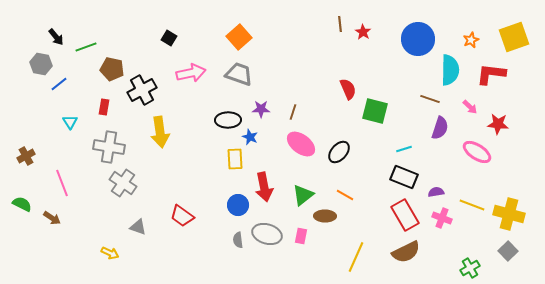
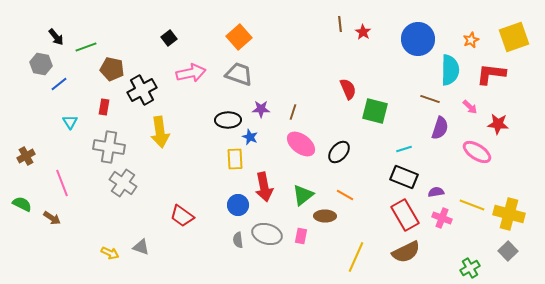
black square at (169, 38): rotated 21 degrees clockwise
gray triangle at (138, 227): moved 3 px right, 20 px down
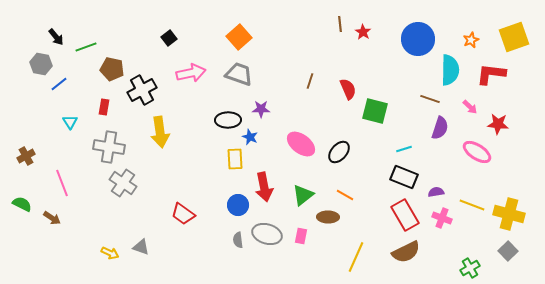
brown line at (293, 112): moved 17 px right, 31 px up
red trapezoid at (182, 216): moved 1 px right, 2 px up
brown ellipse at (325, 216): moved 3 px right, 1 px down
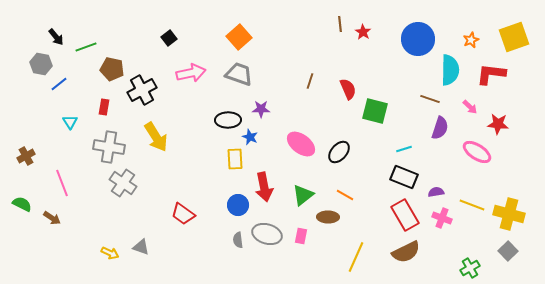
yellow arrow at (160, 132): moved 4 px left, 5 px down; rotated 24 degrees counterclockwise
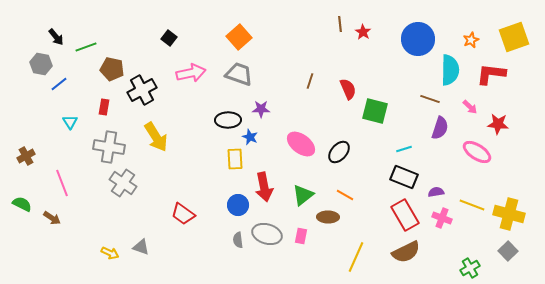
black square at (169, 38): rotated 14 degrees counterclockwise
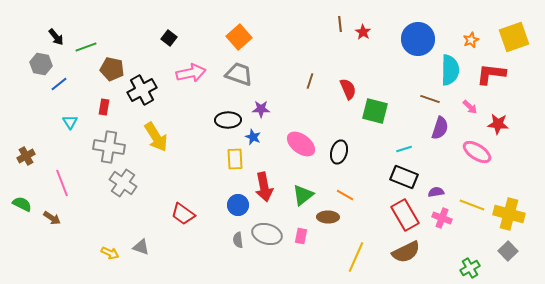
blue star at (250, 137): moved 3 px right
black ellipse at (339, 152): rotated 25 degrees counterclockwise
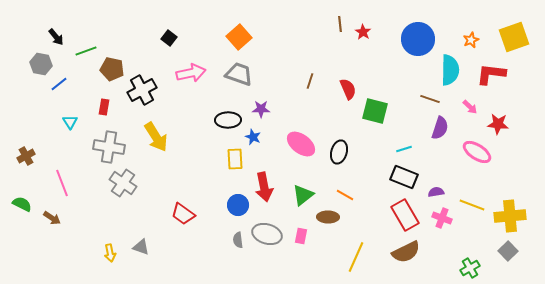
green line at (86, 47): moved 4 px down
yellow cross at (509, 214): moved 1 px right, 2 px down; rotated 20 degrees counterclockwise
yellow arrow at (110, 253): rotated 54 degrees clockwise
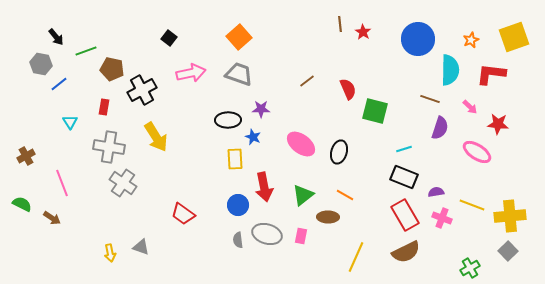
brown line at (310, 81): moved 3 px left; rotated 35 degrees clockwise
